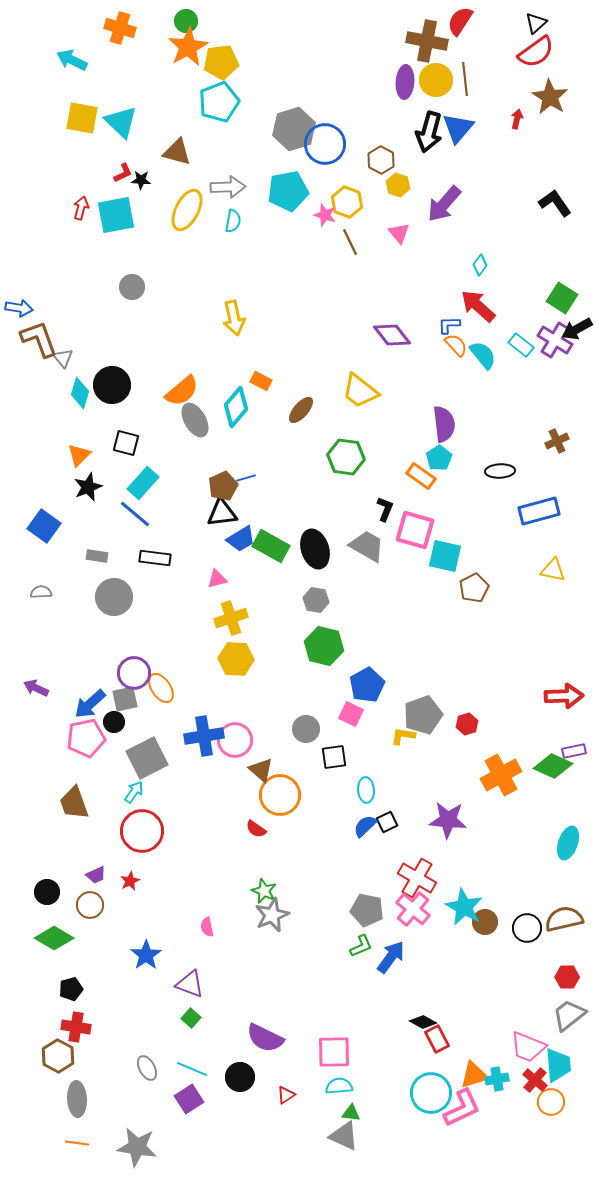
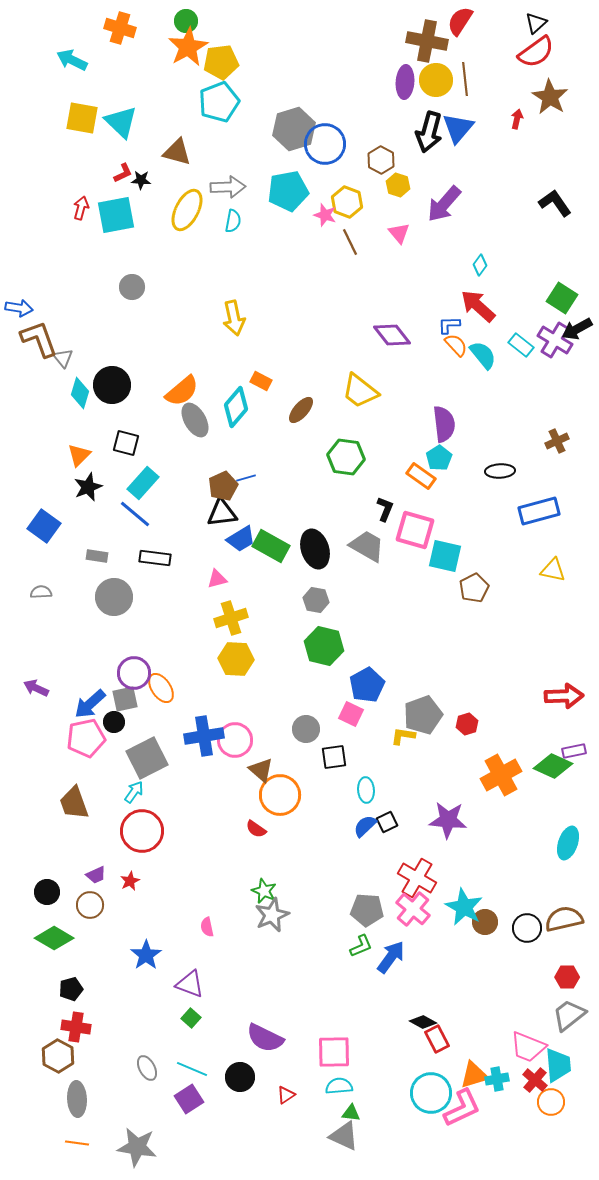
gray pentagon at (367, 910): rotated 8 degrees counterclockwise
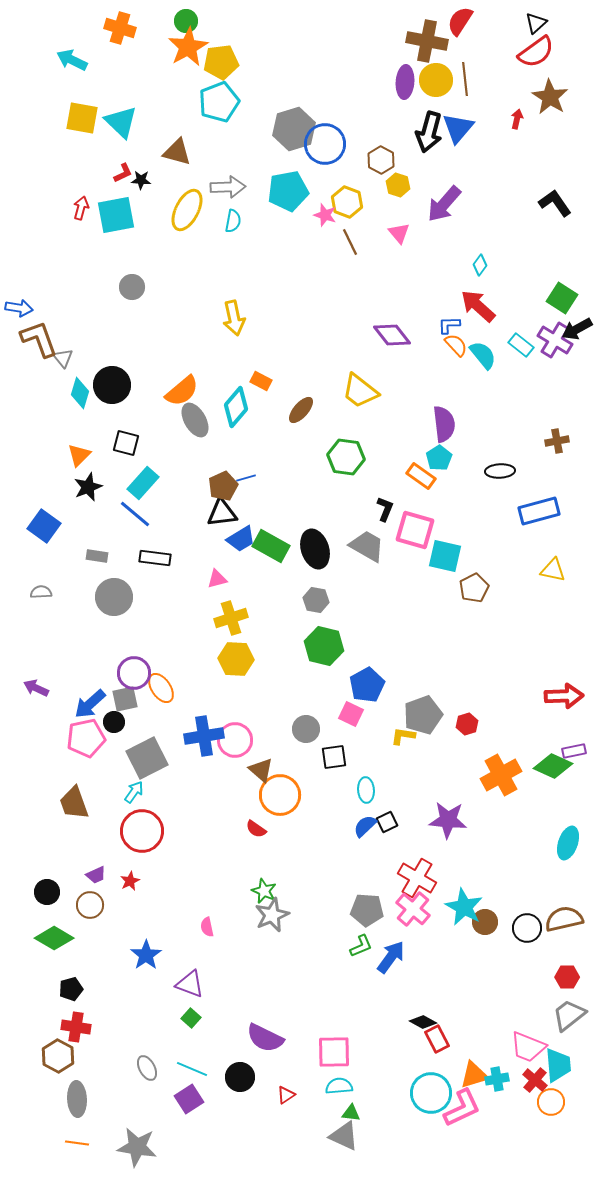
brown cross at (557, 441): rotated 15 degrees clockwise
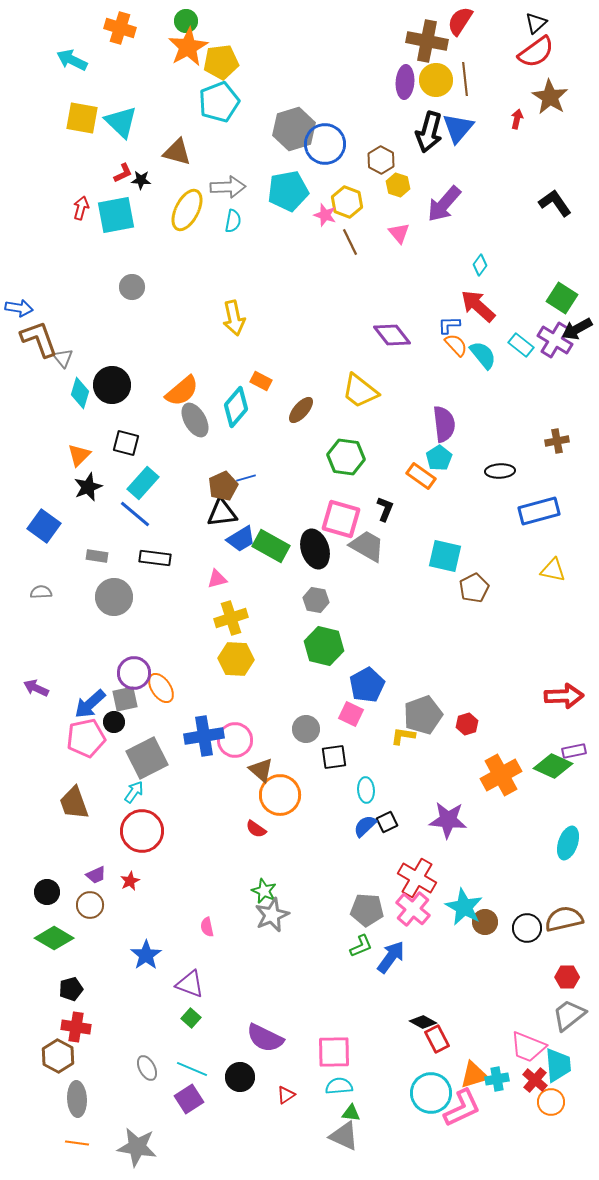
pink square at (415, 530): moved 74 px left, 11 px up
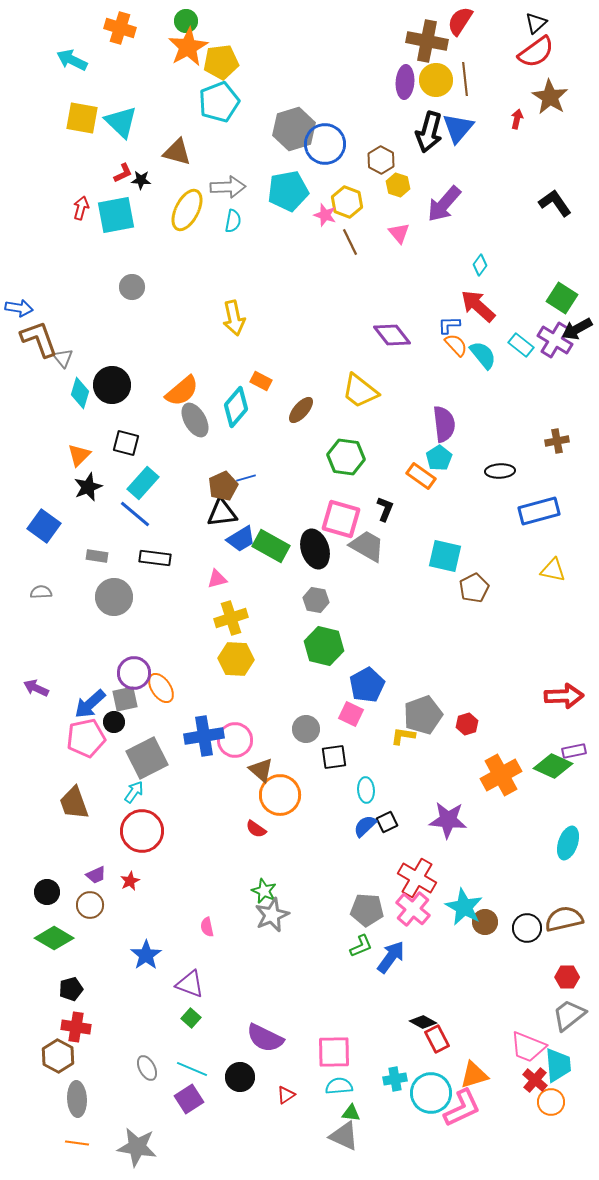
cyan cross at (497, 1079): moved 102 px left
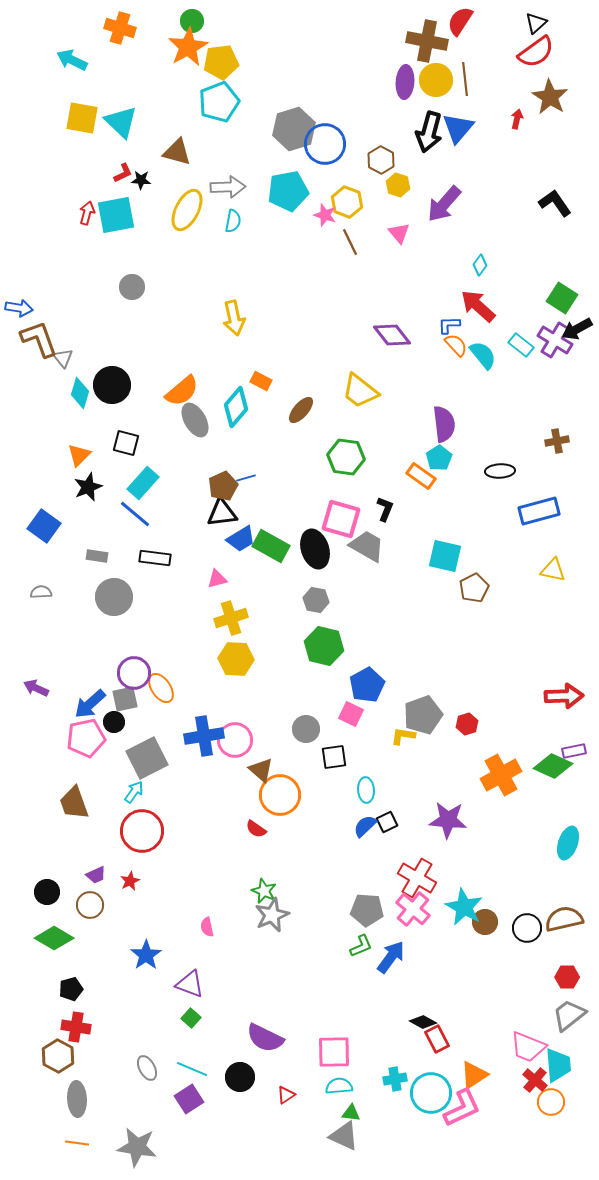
green circle at (186, 21): moved 6 px right
red arrow at (81, 208): moved 6 px right, 5 px down
orange triangle at (474, 1075): rotated 16 degrees counterclockwise
